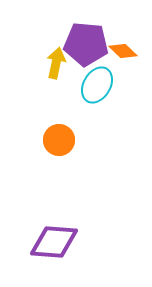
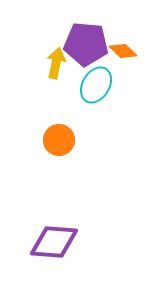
cyan ellipse: moved 1 px left
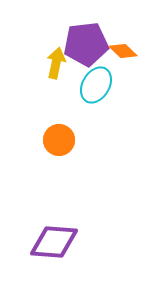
purple pentagon: rotated 12 degrees counterclockwise
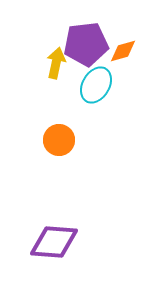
orange diamond: rotated 60 degrees counterclockwise
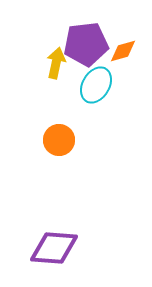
purple diamond: moved 6 px down
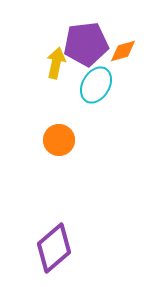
purple diamond: rotated 45 degrees counterclockwise
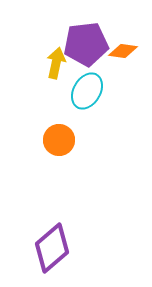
orange diamond: rotated 24 degrees clockwise
cyan ellipse: moved 9 px left, 6 px down
purple diamond: moved 2 px left
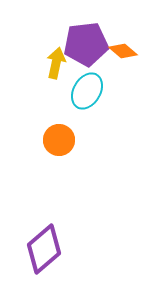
orange diamond: rotated 32 degrees clockwise
purple diamond: moved 8 px left, 1 px down
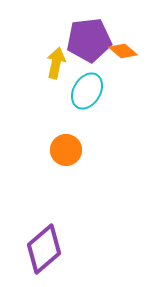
purple pentagon: moved 3 px right, 4 px up
orange circle: moved 7 px right, 10 px down
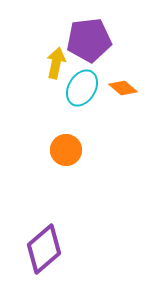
orange diamond: moved 37 px down
cyan ellipse: moved 5 px left, 3 px up
